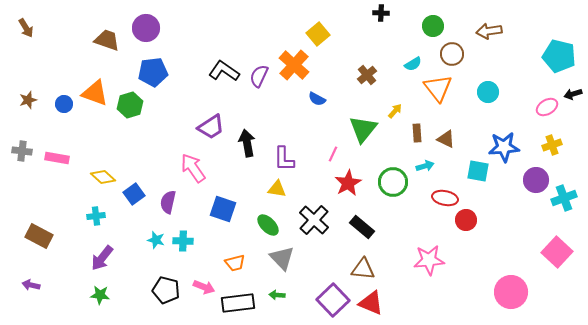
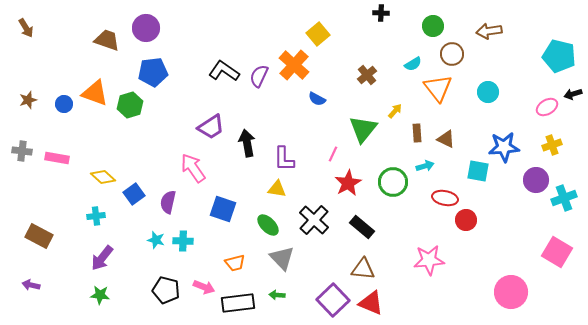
pink square at (557, 252): rotated 12 degrees counterclockwise
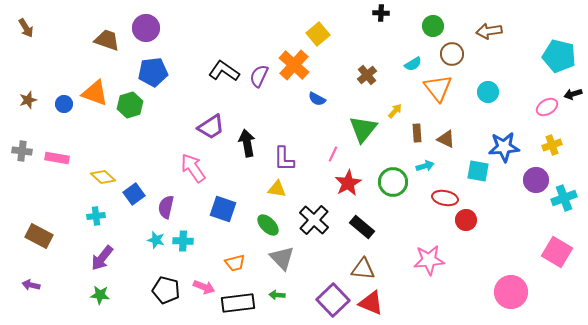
purple semicircle at (168, 202): moved 2 px left, 5 px down
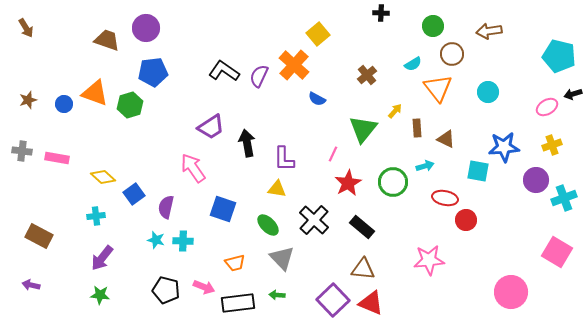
brown rectangle at (417, 133): moved 5 px up
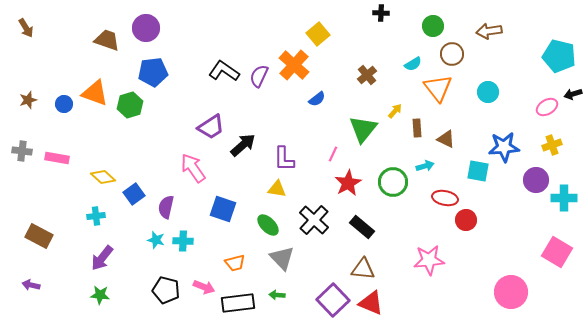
blue semicircle at (317, 99): rotated 66 degrees counterclockwise
black arrow at (247, 143): moved 4 px left, 2 px down; rotated 60 degrees clockwise
cyan cross at (564, 198): rotated 20 degrees clockwise
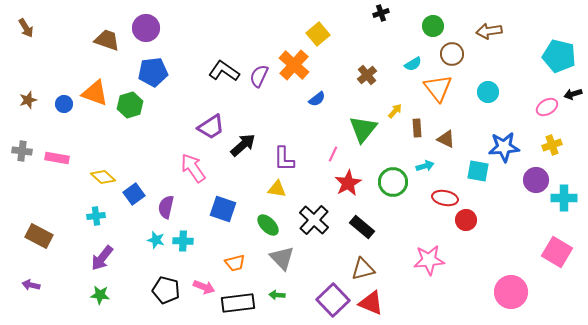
black cross at (381, 13): rotated 21 degrees counterclockwise
brown triangle at (363, 269): rotated 20 degrees counterclockwise
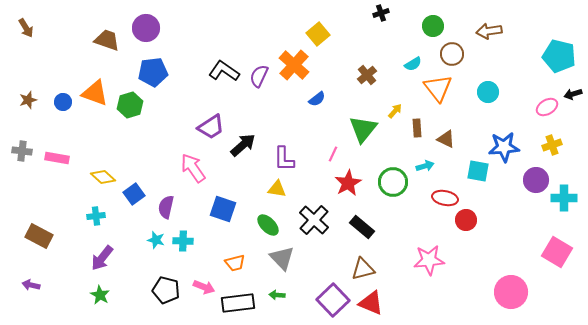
blue circle at (64, 104): moved 1 px left, 2 px up
green star at (100, 295): rotated 24 degrees clockwise
